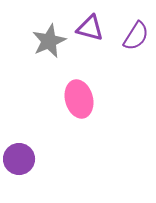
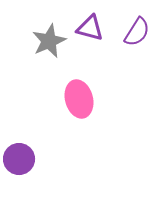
purple semicircle: moved 1 px right, 4 px up
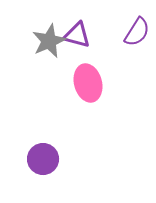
purple triangle: moved 13 px left, 7 px down
pink ellipse: moved 9 px right, 16 px up
purple circle: moved 24 px right
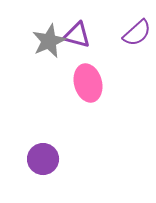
purple semicircle: moved 1 px down; rotated 16 degrees clockwise
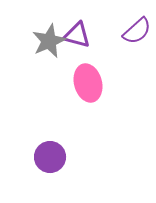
purple semicircle: moved 2 px up
purple circle: moved 7 px right, 2 px up
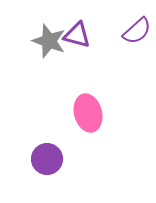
gray star: rotated 28 degrees counterclockwise
pink ellipse: moved 30 px down
purple circle: moved 3 px left, 2 px down
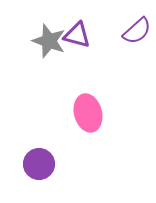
purple circle: moved 8 px left, 5 px down
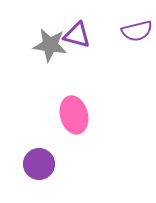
purple semicircle: rotated 28 degrees clockwise
gray star: moved 1 px right, 4 px down; rotated 12 degrees counterclockwise
pink ellipse: moved 14 px left, 2 px down
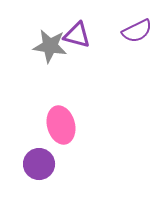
purple semicircle: rotated 12 degrees counterclockwise
gray star: moved 1 px down
pink ellipse: moved 13 px left, 10 px down
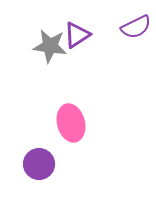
purple semicircle: moved 1 px left, 4 px up
purple triangle: rotated 48 degrees counterclockwise
pink ellipse: moved 10 px right, 2 px up
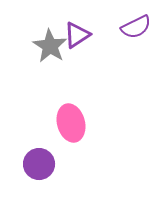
gray star: rotated 24 degrees clockwise
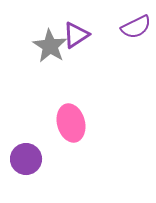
purple triangle: moved 1 px left
purple circle: moved 13 px left, 5 px up
